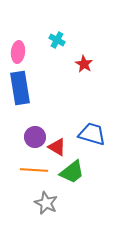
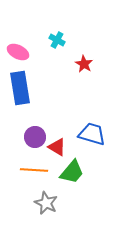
pink ellipse: rotated 70 degrees counterclockwise
green trapezoid: rotated 12 degrees counterclockwise
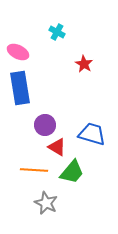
cyan cross: moved 8 px up
purple circle: moved 10 px right, 12 px up
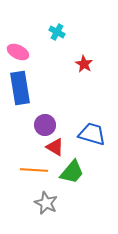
red triangle: moved 2 px left
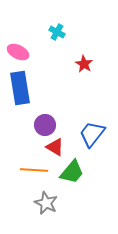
blue trapezoid: rotated 68 degrees counterclockwise
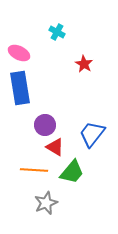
pink ellipse: moved 1 px right, 1 px down
gray star: rotated 25 degrees clockwise
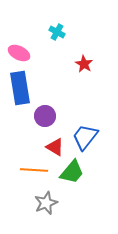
purple circle: moved 9 px up
blue trapezoid: moved 7 px left, 3 px down
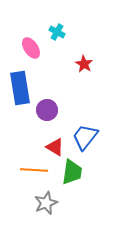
pink ellipse: moved 12 px right, 5 px up; rotated 30 degrees clockwise
purple circle: moved 2 px right, 6 px up
green trapezoid: rotated 32 degrees counterclockwise
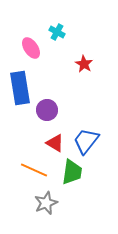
blue trapezoid: moved 1 px right, 4 px down
red triangle: moved 4 px up
orange line: rotated 20 degrees clockwise
